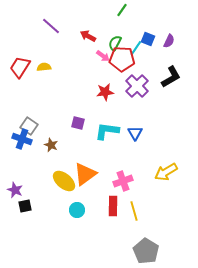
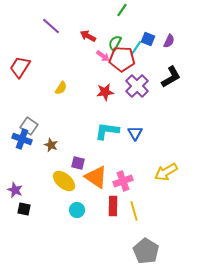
yellow semicircle: moved 17 px right, 21 px down; rotated 128 degrees clockwise
purple square: moved 40 px down
orange triangle: moved 11 px right, 3 px down; rotated 50 degrees counterclockwise
black square: moved 1 px left, 3 px down; rotated 24 degrees clockwise
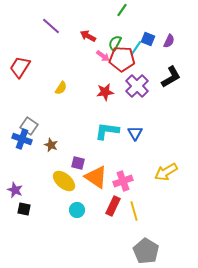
red rectangle: rotated 24 degrees clockwise
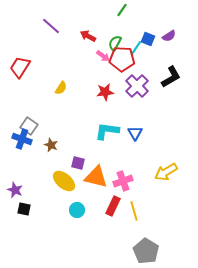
purple semicircle: moved 5 px up; rotated 32 degrees clockwise
orange triangle: rotated 20 degrees counterclockwise
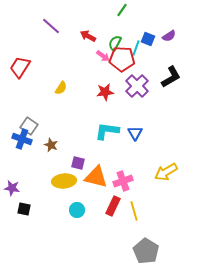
cyan line: rotated 14 degrees counterclockwise
yellow ellipse: rotated 45 degrees counterclockwise
purple star: moved 3 px left, 2 px up; rotated 14 degrees counterclockwise
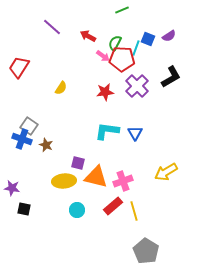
green line: rotated 32 degrees clockwise
purple line: moved 1 px right, 1 px down
red trapezoid: moved 1 px left
brown star: moved 5 px left
red rectangle: rotated 24 degrees clockwise
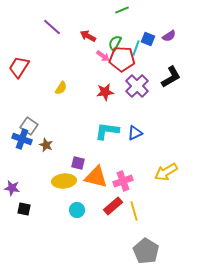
blue triangle: rotated 35 degrees clockwise
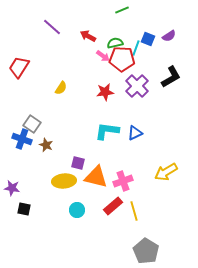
green semicircle: rotated 49 degrees clockwise
gray square: moved 3 px right, 2 px up
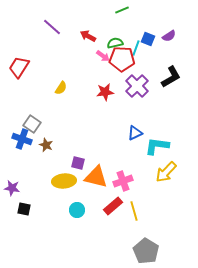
cyan L-shape: moved 50 px right, 15 px down
yellow arrow: rotated 15 degrees counterclockwise
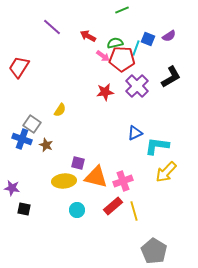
yellow semicircle: moved 1 px left, 22 px down
gray pentagon: moved 8 px right
